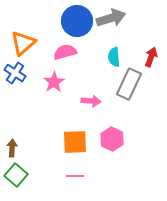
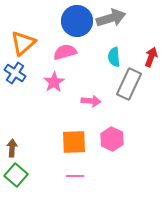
orange square: moved 1 px left
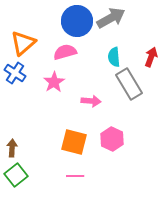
gray arrow: rotated 12 degrees counterclockwise
gray rectangle: rotated 56 degrees counterclockwise
orange square: rotated 16 degrees clockwise
green square: rotated 10 degrees clockwise
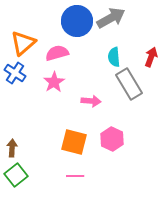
pink semicircle: moved 8 px left, 1 px down
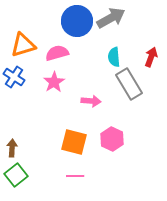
orange triangle: moved 2 px down; rotated 24 degrees clockwise
blue cross: moved 1 px left, 4 px down
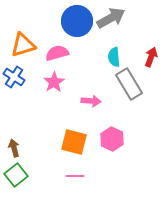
brown arrow: moved 2 px right; rotated 18 degrees counterclockwise
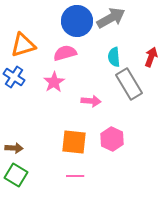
pink semicircle: moved 8 px right
orange square: rotated 8 degrees counterclockwise
brown arrow: rotated 108 degrees clockwise
green square: rotated 20 degrees counterclockwise
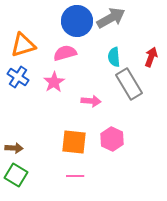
blue cross: moved 4 px right
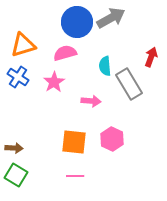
blue circle: moved 1 px down
cyan semicircle: moved 9 px left, 9 px down
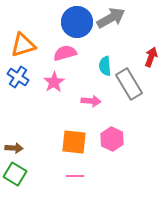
green square: moved 1 px left, 1 px up
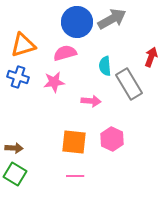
gray arrow: moved 1 px right, 1 px down
blue cross: rotated 15 degrees counterclockwise
pink star: rotated 25 degrees clockwise
